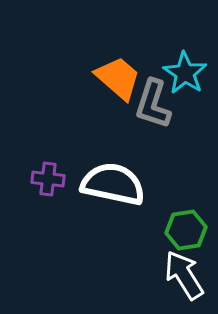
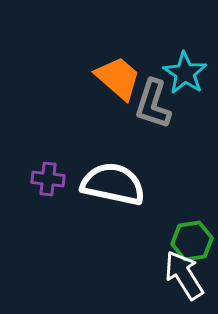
green hexagon: moved 6 px right, 11 px down
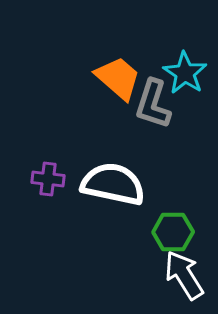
green hexagon: moved 19 px left, 9 px up; rotated 9 degrees clockwise
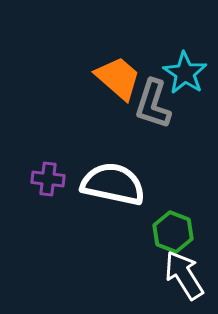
green hexagon: rotated 21 degrees clockwise
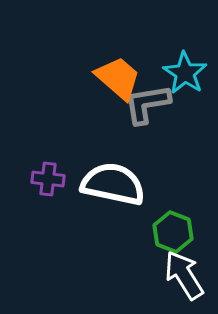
gray L-shape: moved 6 px left; rotated 63 degrees clockwise
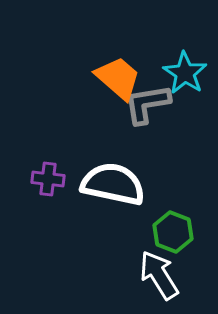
white arrow: moved 25 px left
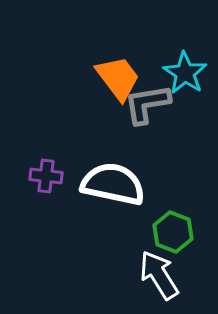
orange trapezoid: rotated 12 degrees clockwise
purple cross: moved 2 px left, 3 px up
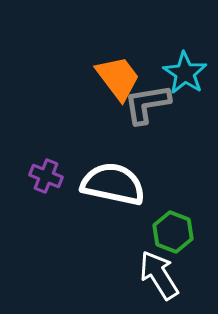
purple cross: rotated 16 degrees clockwise
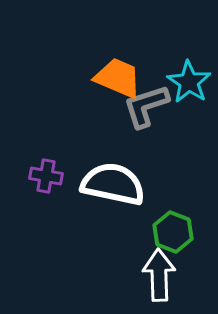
cyan star: moved 4 px right, 9 px down
orange trapezoid: rotated 30 degrees counterclockwise
gray L-shape: moved 1 px left, 2 px down; rotated 9 degrees counterclockwise
purple cross: rotated 12 degrees counterclockwise
white arrow: rotated 30 degrees clockwise
